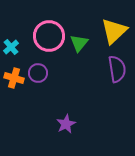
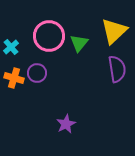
purple circle: moved 1 px left
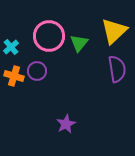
purple circle: moved 2 px up
orange cross: moved 2 px up
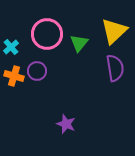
pink circle: moved 2 px left, 2 px up
purple semicircle: moved 2 px left, 1 px up
purple star: rotated 24 degrees counterclockwise
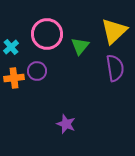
green triangle: moved 1 px right, 3 px down
orange cross: moved 2 px down; rotated 24 degrees counterclockwise
